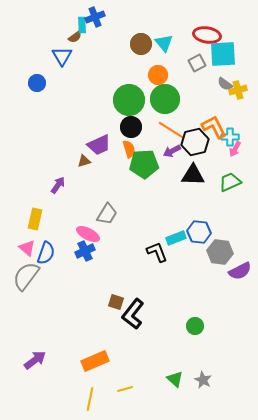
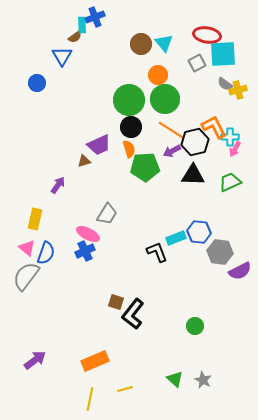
green pentagon at (144, 164): moved 1 px right, 3 px down
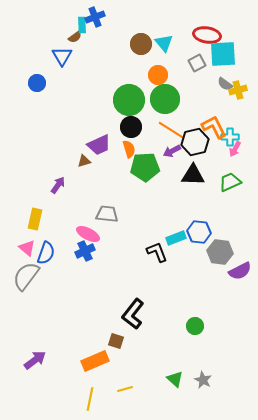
gray trapezoid at (107, 214): rotated 115 degrees counterclockwise
brown square at (116, 302): moved 39 px down
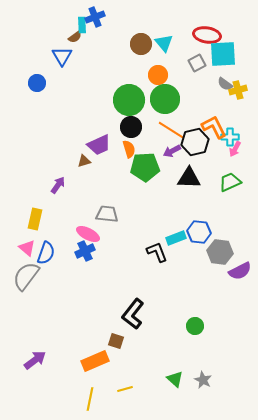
black triangle at (193, 175): moved 4 px left, 3 px down
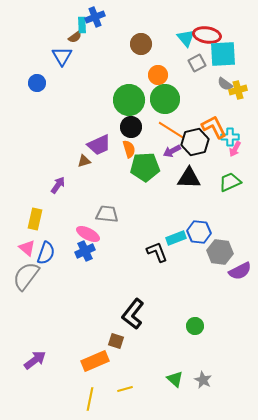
cyan triangle at (164, 43): moved 22 px right, 5 px up
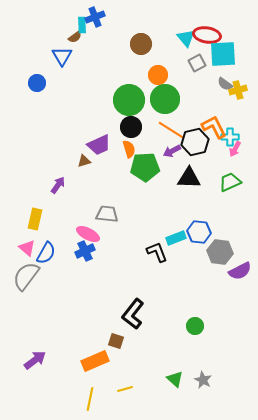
blue semicircle at (46, 253): rotated 10 degrees clockwise
